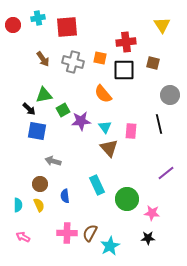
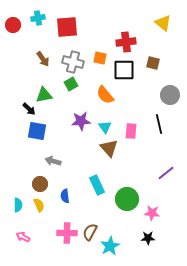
yellow triangle: moved 1 px right, 2 px up; rotated 18 degrees counterclockwise
orange semicircle: moved 2 px right, 1 px down
green square: moved 8 px right, 26 px up
brown semicircle: moved 1 px up
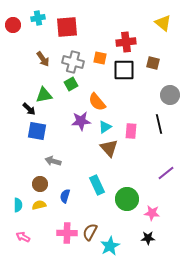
orange semicircle: moved 8 px left, 7 px down
cyan triangle: rotated 32 degrees clockwise
blue semicircle: rotated 24 degrees clockwise
yellow semicircle: rotated 80 degrees counterclockwise
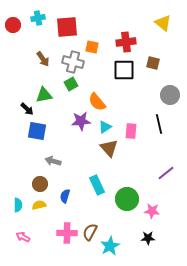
orange square: moved 8 px left, 11 px up
black arrow: moved 2 px left
pink star: moved 2 px up
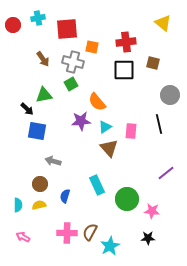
red square: moved 2 px down
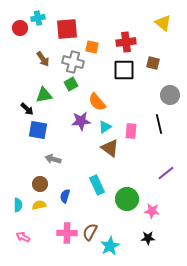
red circle: moved 7 px right, 3 px down
blue square: moved 1 px right, 1 px up
brown triangle: moved 1 px right; rotated 12 degrees counterclockwise
gray arrow: moved 2 px up
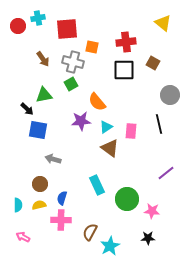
red circle: moved 2 px left, 2 px up
brown square: rotated 16 degrees clockwise
cyan triangle: moved 1 px right
blue semicircle: moved 3 px left, 2 px down
pink cross: moved 6 px left, 13 px up
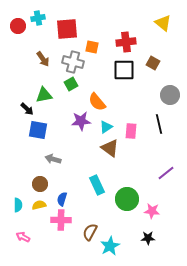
blue semicircle: moved 1 px down
